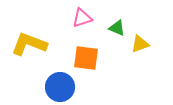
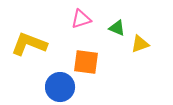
pink triangle: moved 1 px left, 1 px down
orange square: moved 4 px down
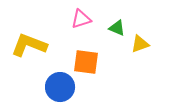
yellow L-shape: moved 1 px down
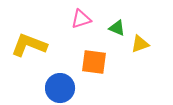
orange square: moved 8 px right
blue circle: moved 1 px down
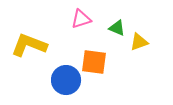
yellow triangle: moved 1 px left, 2 px up
blue circle: moved 6 px right, 8 px up
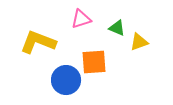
yellow L-shape: moved 9 px right, 3 px up
orange square: rotated 12 degrees counterclockwise
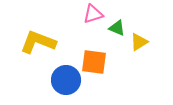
pink triangle: moved 12 px right, 5 px up
yellow triangle: rotated 12 degrees counterclockwise
orange square: rotated 12 degrees clockwise
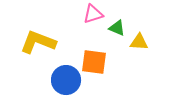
yellow triangle: rotated 36 degrees clockwise
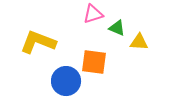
blue circle: moved 1 px down
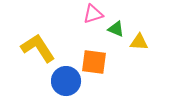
green triangle: moved 1 px left, 1 px down
yellow L-shape: moved 6 px down; rotated 36 degrees clockwise
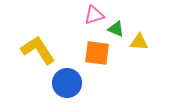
pink triangle: moved 1 px right, 1 px down
yellow L-shape: moved 2 px down
orange square: moved 3 px right, 9 px up
blue circle: moved 1 px right, 2 px down
